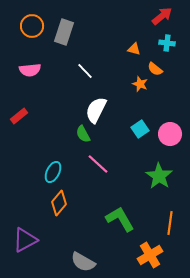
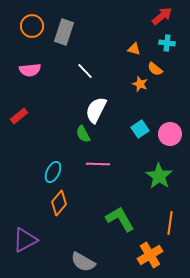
pink line: rotated 40 degrees counterclockwise
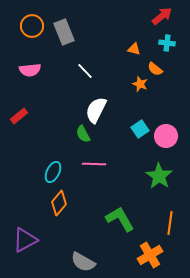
gray rectangle: rotated 40 degrees counterclockwise
pink circle: moved 4 px left, 2 px down
pink line: moved 4 px left
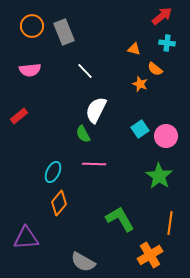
purple triangle: moved 1 px right, 2 px up; rotated 24 degrees clockwise
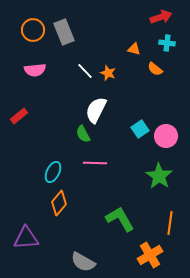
red arrow: moved 1 px left, 1 px down; rotated 20 degrees clockwise
orange circle: moved 1 px right, 4 px down
pink semicircle: moved 5 px right
orange star: moved 32 px left, 11 px up
pink line: moved 1 px right, 1 px up
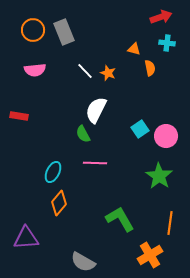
orange semicircle: moved 5 px left, 1 px up; rotated 140 degrees counterclockwise
red rectangle: rotated 48 degrees clockwise
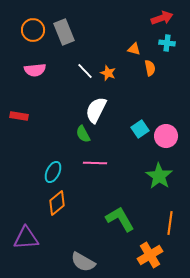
red arrow: moved 1 px right, 1 px down
orange diamond: moved 2 px left; rotated 10 degrees clockwise
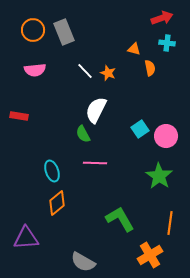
cyan ellipse: moved 1 px left, 1 px up; rotated 45 degrees counterclockwise
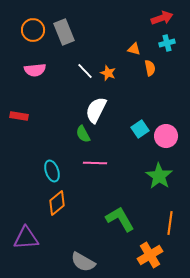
cyan cross: rotated 21 degrees counterclockwise
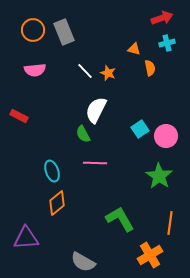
red rectangle: rotated 18 degrees clockwise
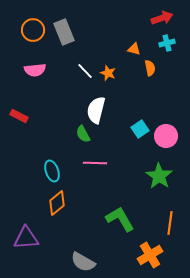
white semicircle: rotated 12 degrees counterclockwise
